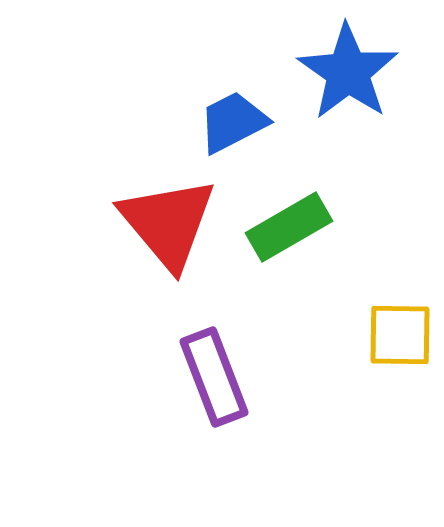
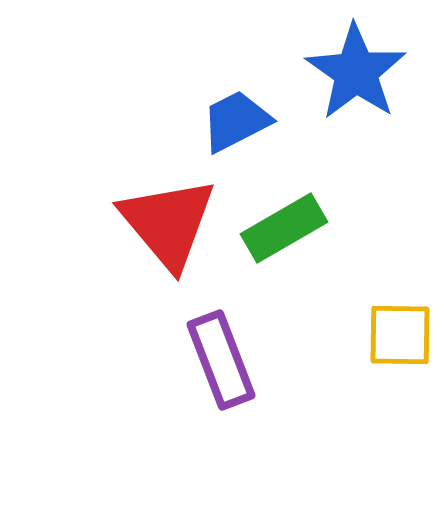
blue star: moved 8 px right
blue trapezoid: moved 3 px right, 1 px up
green rectangle: moved 5 px left, 1 px down
purple rectangle: moved 7 px right, 17 px up
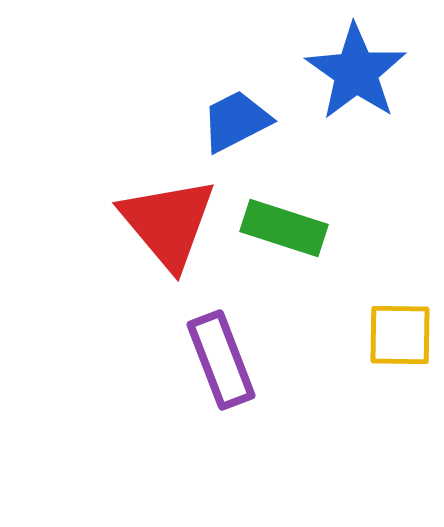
green rectangle: rotated 48 degrees clockwise
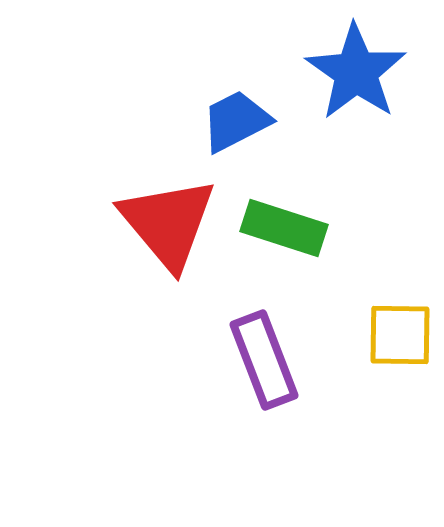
purple rectangle: moved 43 px right
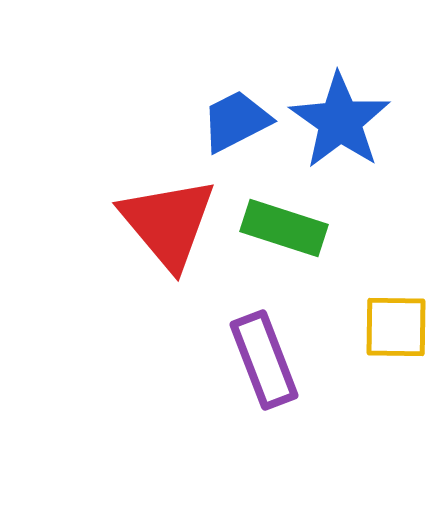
blue star: moved 16 px left, 49 px down
yellow square: moved 4 px left, 8 px up
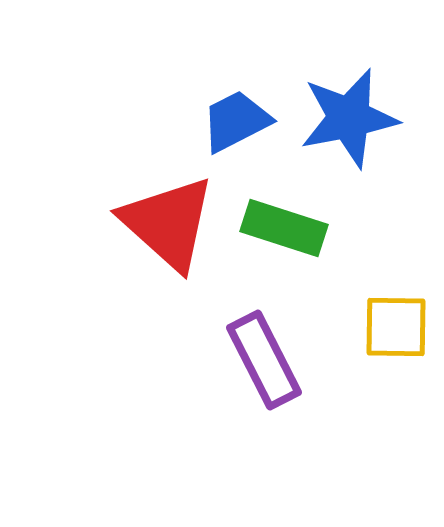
blue star: moved 9 px right, 3 px up; rotated 26 degrees clockwise
red triangle: rotated 8 degrees counterclockwise
purple rectangle: rotated 6 degrees counterclockwise
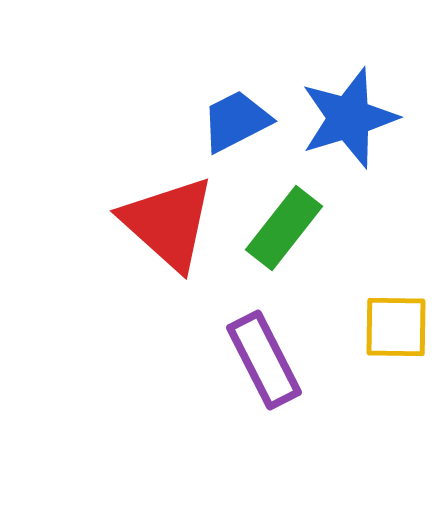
blue star: rotated 6 degrees counterclockwise
green rectangle: rotated 70 degrees counterclockwise
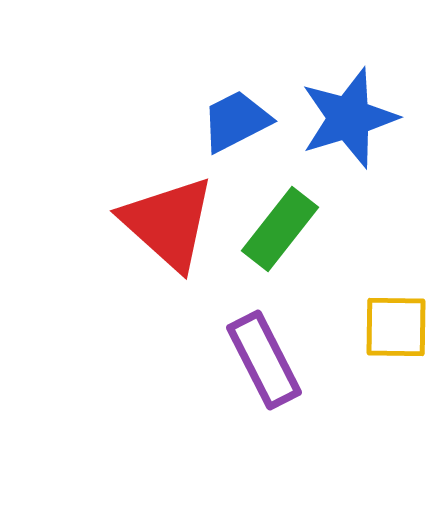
green rectangle: moved 4 px left, 1 px down
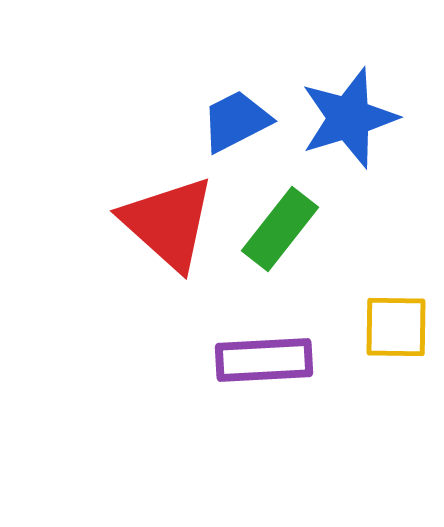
purple rectangle: rotated 66 degrees counterclockwise
